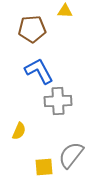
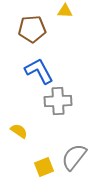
yellow semicircle: rotated 78 degrees counterclockwise
gray semicircle: moved 3 px right, 2 px down
yellow square: rotated 18 degrees counterclockwise
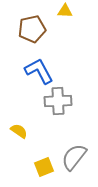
brown pentagon: rotated 8 degrees counterclockwise
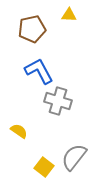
yellow triangle: moved 4 px right, 4 px down
gray cross: rotated 20 degrees clockwise
yellow square: rotated 30 degrees counterclockwise
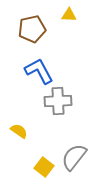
gray cross: rotated 20 degrees counterclockwise
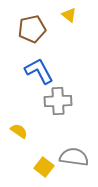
yellow triangle: rotated 35 degrees clockwise
gray semicircle: rotated 60 degrees clockwise
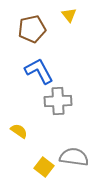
yellow triangle: rotated 14 degrees clockwise
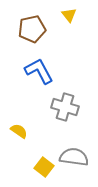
gray cross: moved 7 px right, 6 px down; rotated 20 degrees clockwise
